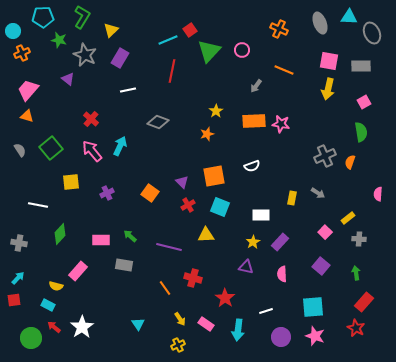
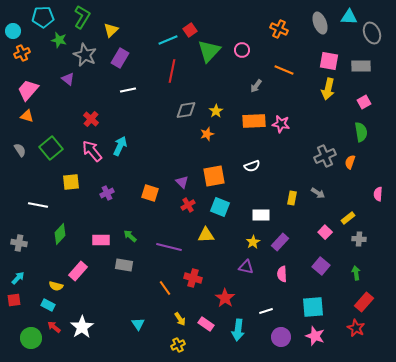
gray diamond at (158, 122): moved 28 px right, 12 px up; rotated 30 degrees counterclockwise
orange square at (150, 193): rotated 18 degrees counterclockwise
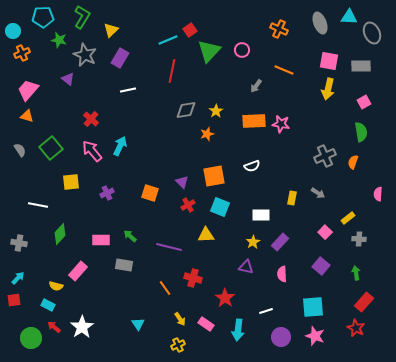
orange semicircle at (350, 162): moved 3 px right
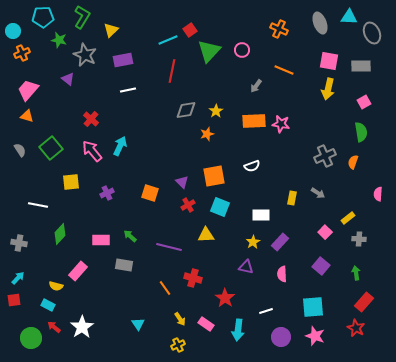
purple rectangle at (120, 58): moved 3 px right, 2 px down; rotated 48 degrees clockwise
